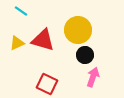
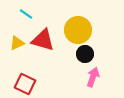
cyan line: moved 5 px right, 3 px down
black circle: moved 1 px up
red square: moved 22 px left
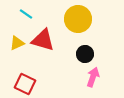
yellow circle: moved 11 px up
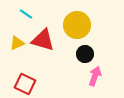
yellow circle: moved 1 px left, 6 px down
pink arrow: moved 2 px right, 1 px up
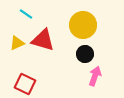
yellow circle: moved 6 px right
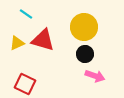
yellow circle: moved 1 px right, 2 px down
pink arrow: rotated 90 degrees clockwise
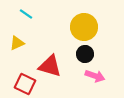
red triangle: moved 7 px right, 26 px down
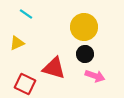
red triangle: moved 4 px right, 2 px down
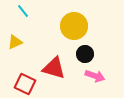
cyan line: moved 3 px left, 3 px up; rotated 16 degrees clockwise
yellow circle: moved 10 px left, 1 px up
yellow triangle: moved 2 px left, 1 px up
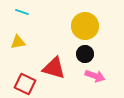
cyan line: moved 1 px left, 1 px down; rotated 32 degrees counterclockwise
yellow circle: moved 11 px right
yellow triangle: moved 3 px right; rotated 14 degrees clockwise
